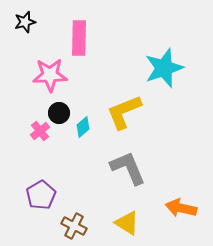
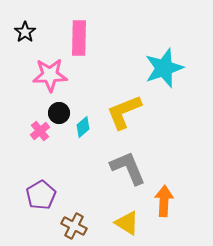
black star: moved 10 px down; rotated 20 degrees counterclockwise
orange arrow: moved 17 px left, 7 px up; rotated 80 degrees clockwise
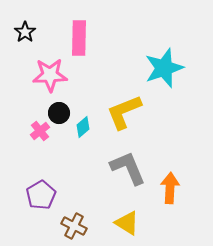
orange arrow: moved 6 px right, 13 px up
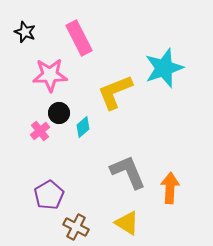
black star: rotated 15 degrees counterclockwise
pink rectangle: rotated 28 degrees counterclockwise
yellow L-shape: moved 9 px left, 20 px up
gray L-shape: moved 4 px down
purple pentagon: moved 8 px right
brown cross: moved 2 px right, 1 px down
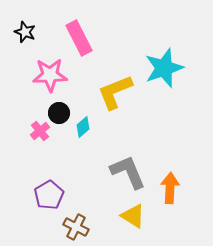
yellow triangle: moved 6 px right, 7 px up
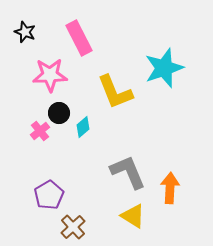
yellow L-shape: rotated 90 degrees counterclockwise
brown cross: moved 3 px left; rotated 20 degrees clockwise
